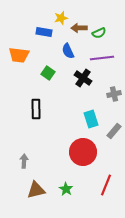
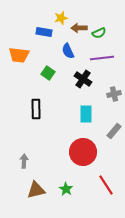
black cross: moved 1 px down
cyan rectangle: moved 5 px left, 5 px up; rotated 18 degrees clockwise
red line: rotated 55 degrees counterclockwise
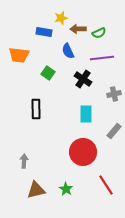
brown arrow: moved 1 px left, 1 px down
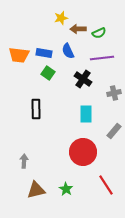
blue rectangle: moved 21 px down
gray cross: moved 1 px up
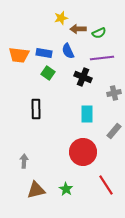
black cross: moved 2 px up; rotated 12 degrees counterclockwise
cyan rectangle: moved 1 px right
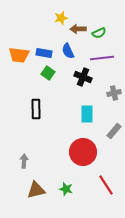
green star: rotated 16 degrees counterclockwise
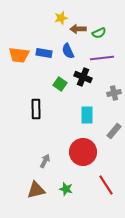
green square: moved 12 px right, 11 px down
cyan rectangle: moved 1 px down
gray arrow: moved 21 px right; rotated 24 degrees clockwise
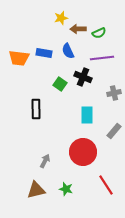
orange trapezoid: moved 3 px down
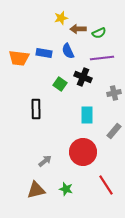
gray arrow: rotated 24 degrees clockwise
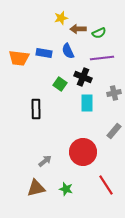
cyan rectangle: moved 12 px up
brown triangle: moved 2 px up
